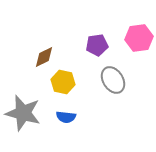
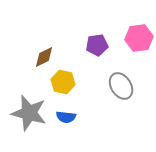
gray ellipse: moved 8 px right, 6 px down
gray star: moved 6 px right
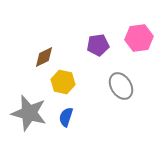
purple pentagon: moved 1 px right
blue semicircle: rotated 102 degrees clockwise
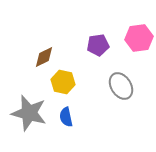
blue semicircle: rotated 30 degrees counterclockwise
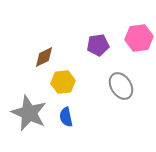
yellow hexagon: rotated 20 degrees counterclockwise
gray star: rotated 9 degrees clockwise
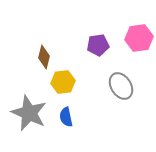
brown diamond: rotated 50 degrees counterclockwise
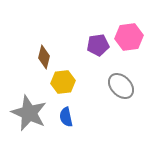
pink hexagon: moved 10 px left, 1 px up
gray ellipse: rotated 12 degrees counterclockwise
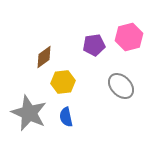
pink hexagon: rotated 8 degrees counterclockwise
purple pentagon: moved 4 px left
brown diamond: rotated 40 degrees clockwise
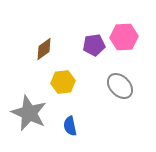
pink hexagon: moved 5 px left; rotated 12 degrees clockwise
brown diamond: moved 8 px up
gray ellipse: moved 1 px left
blue semicircle: moved 4 px right, 9 px down
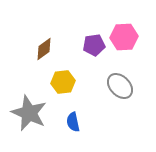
blue semicircle: moved 3 px right, 4 px up
